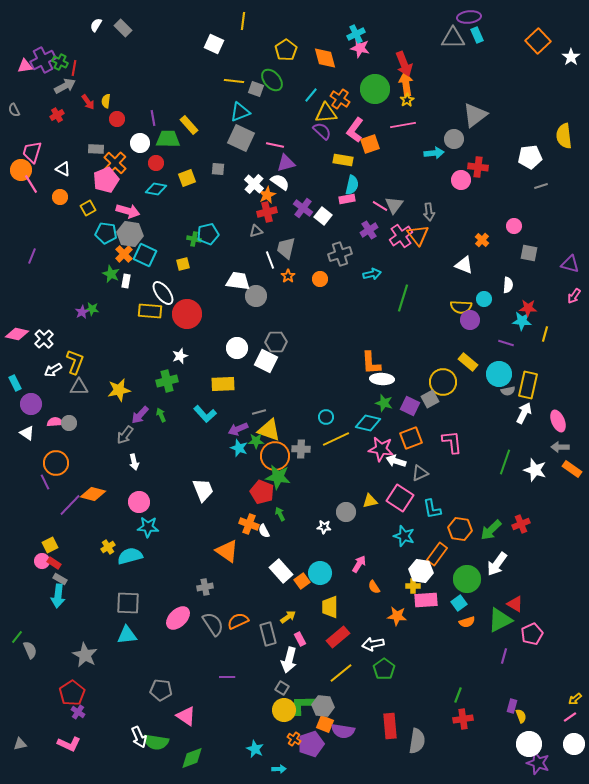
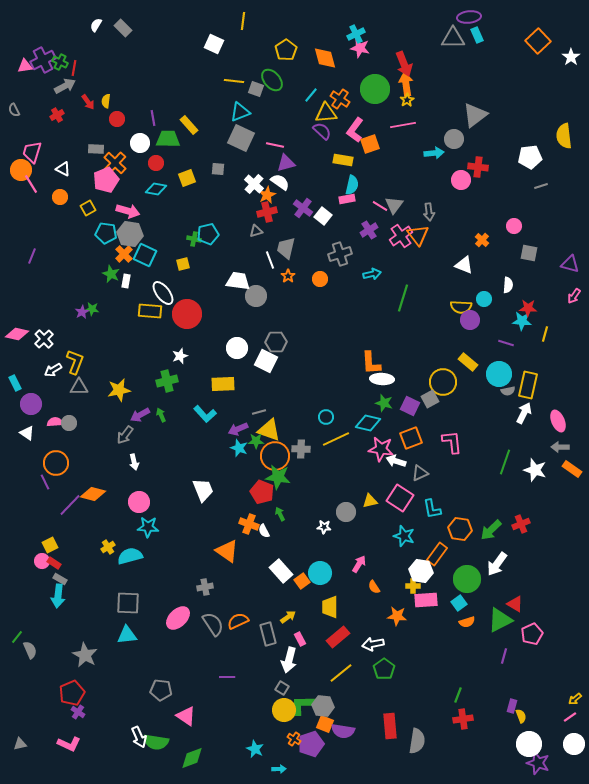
purple arrow at (140, 415): rotated 18 degrees clockwise
red pentagon at (72, 693): rotated 10 degrees clockwise
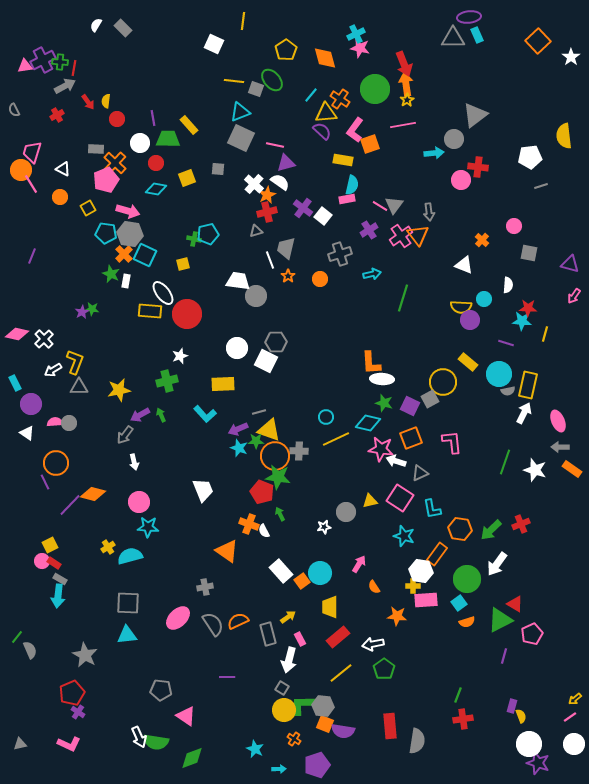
green cross at (60, 62): rotated 21 degrees counterclockwise
gray cross at (301, 449): moved 2 px left, 2 px down
white star at (324, 527): rotated 16 degrees counterclockwise
purple pentagon at (311, 744): moved 6 px right, 21 px down
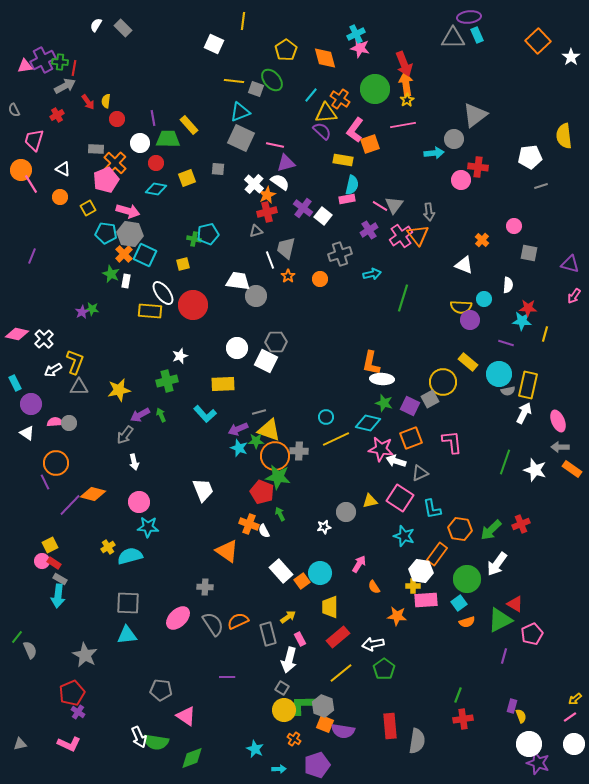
pink trapezoid at (32, 152): moved 2 px right, 12 px up
red circle at (187, 314): moved 6 px right, 9 px up
orange L-shape at (371, 363): rotated 15 degrees clockwise
gray cross at (205, 587): rotated 14 degrees clockwise
gray hexagon at (323, 706): rotated 15 degrees clockwise
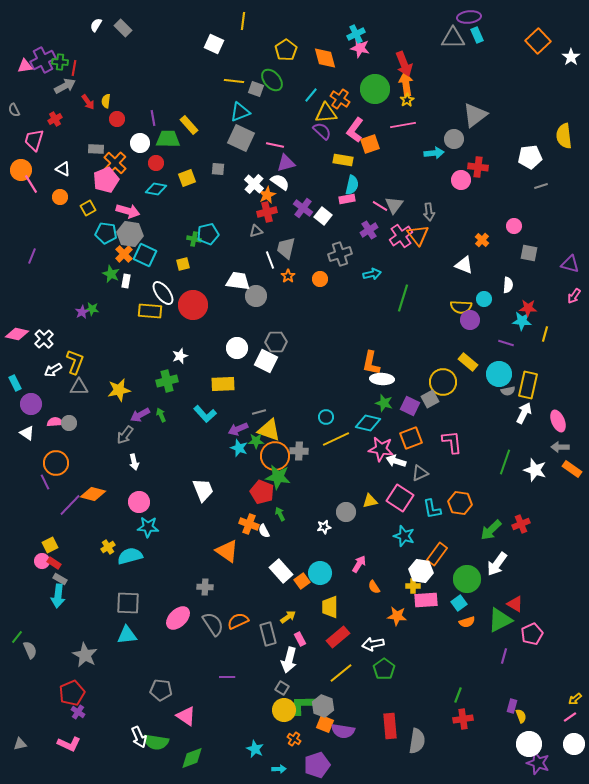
red cross at (57, 115): moved 2 px left, 4 px down
orange hexagon at (460, 529): moved 26 px up
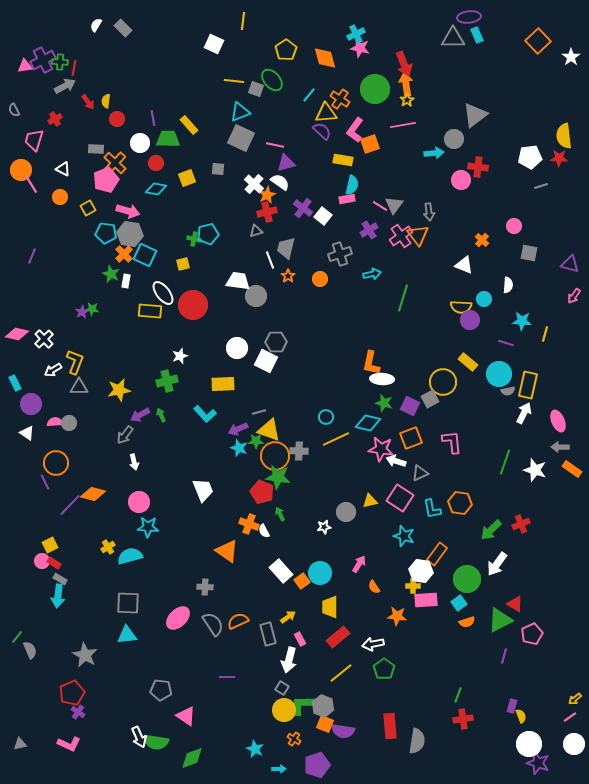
cyan line at (311, 95): moved 2 px left
red star at (528, 308): moved 31 px right, 150 px up
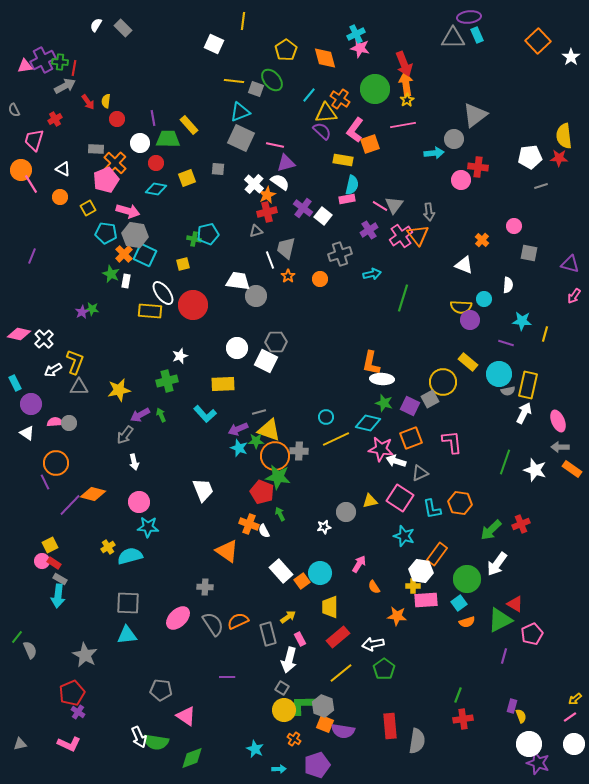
gray hexagon at (130, 234): moved 5 px right, 1 px down
pink diamond at (17, 334): moved 2 px right
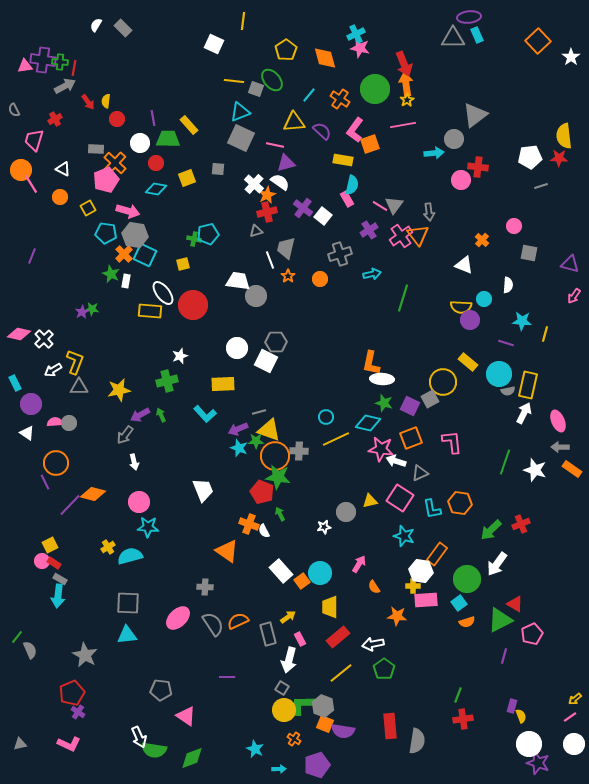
purple cross at (43, 60): rotated 35 degrees clockwise
yellow triangle at (326, 113): moved 32 px left, 9 px down
pink rectangle at (347, 199): rotated 70 degrees clockwise
green semicircle at (156, 742): moved 2 px left, 8 px down
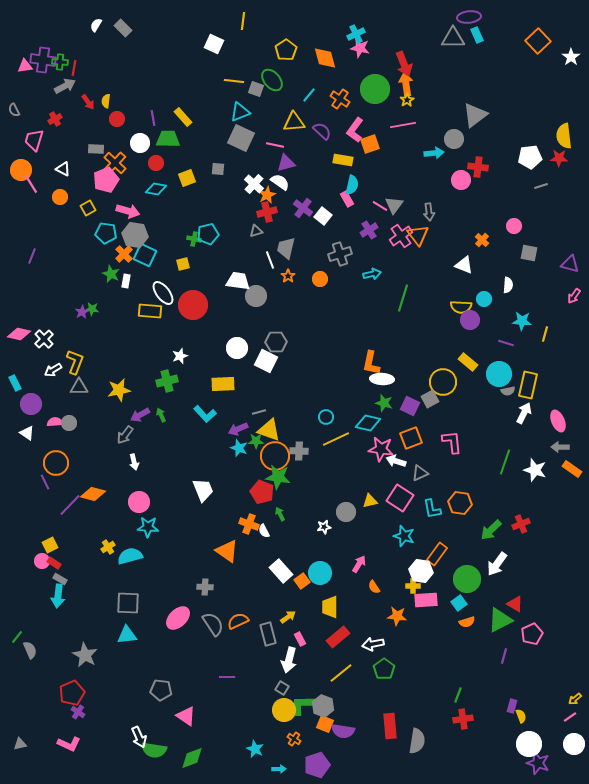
yellow rectangle at (189, 125): moved 6 px left, 8 px up
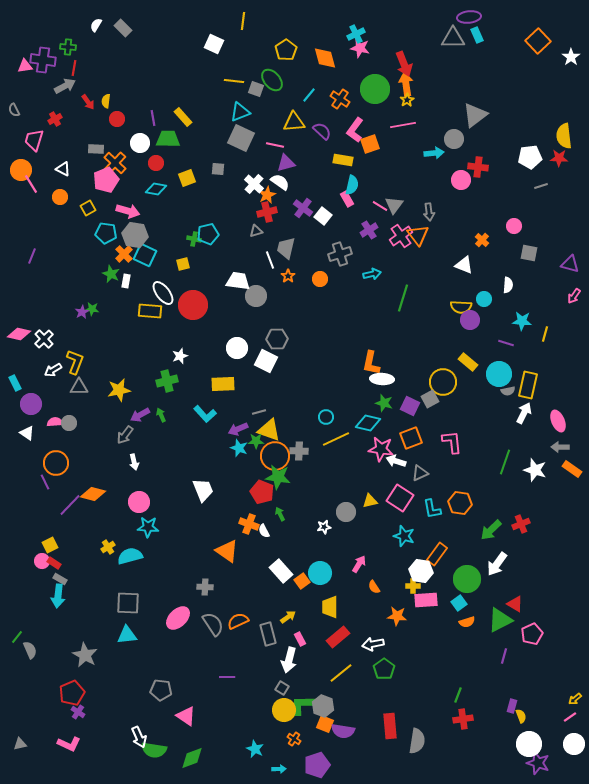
green cross at (60, 62): moved 8 px right, 15 px up
gray hexagon at (276, 342): moved 1 px right, 3 px up
